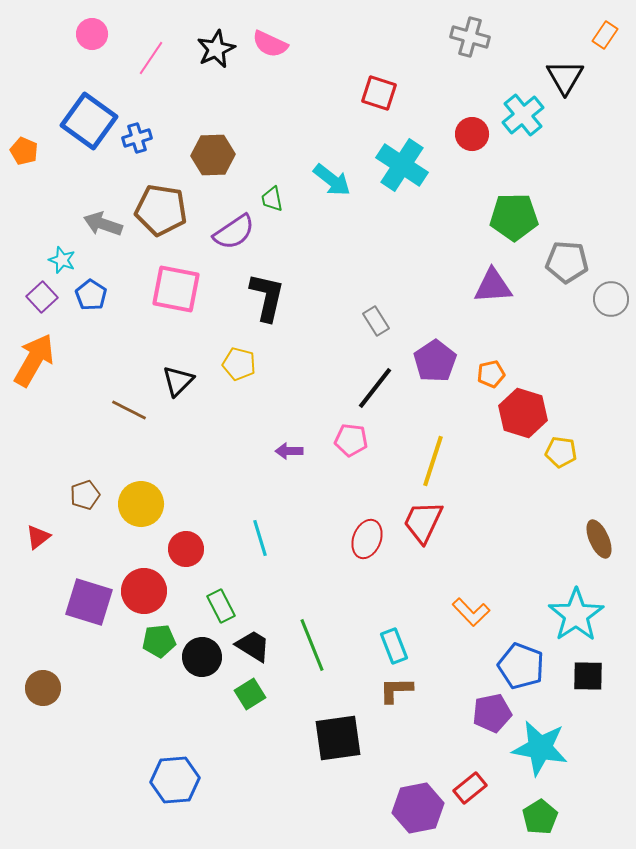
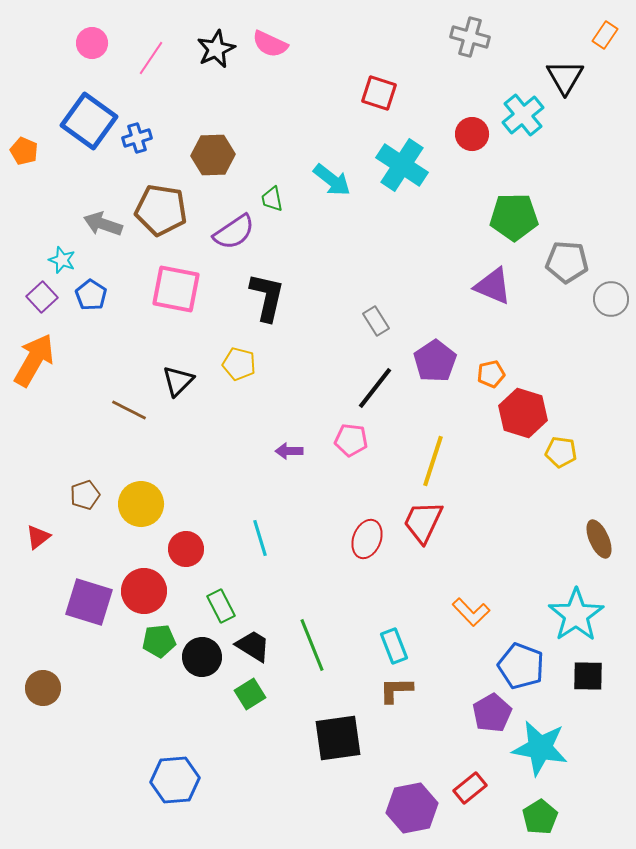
pink circle at (92, 34): moved 9 px down
purple triangle at (493, 286): rotated 27 degrees clockwise
purple pentagon at (492, 713): rotated 18 degrees counterclockwise
purple hexagon at (418, 808): moved 6 px left
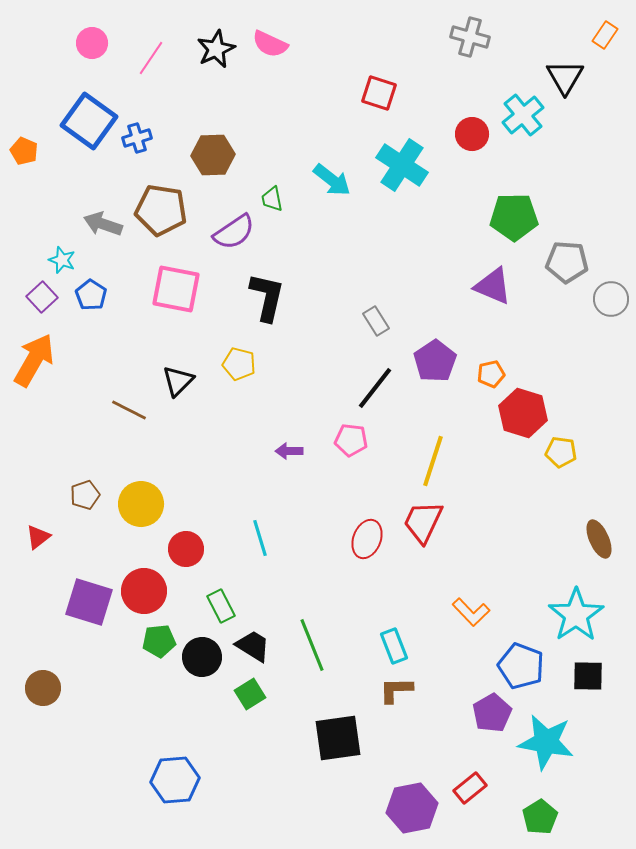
cyan star at (540, 748): moved 6 px right, 6 px up
